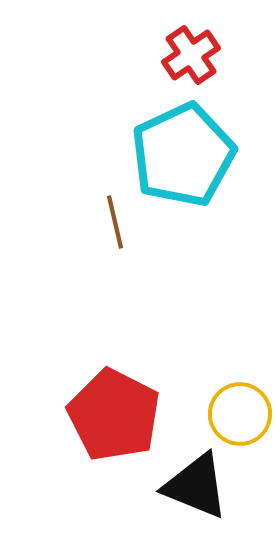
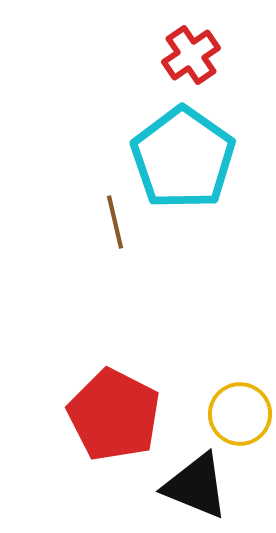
cyan pentagon: moved 3 px down; rotated 12 degrees counterclockwise
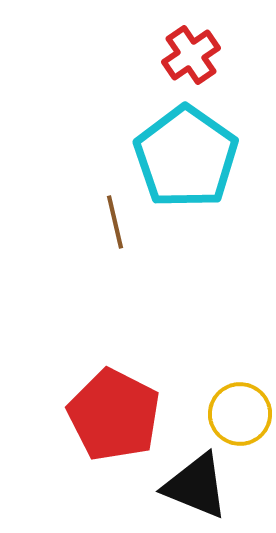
cyan pentagon: moved 3 px right, 1 px up
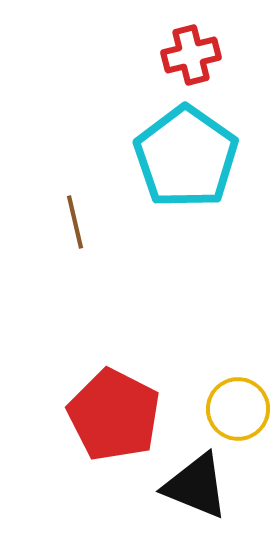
red cross: rotated 20 degrees clockwise
brown line: moved 40 px left
yellow circle: moved 2 px left, 5 px up
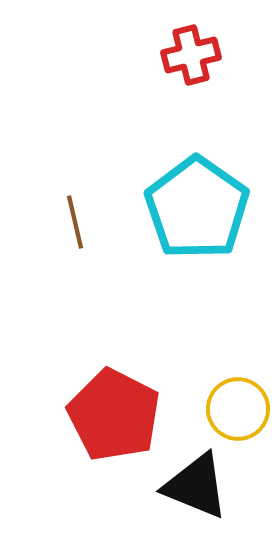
cyan pentagon: moved 11 px right, 51 px down
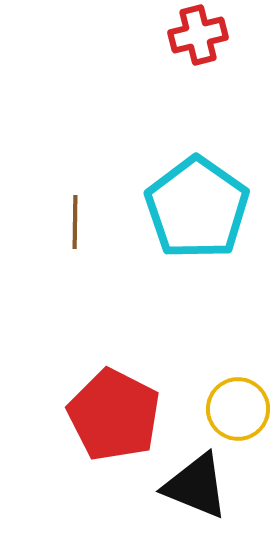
red cross: moved 7 px right, 20 px up
brown line: rotated 14 degrees clockwise
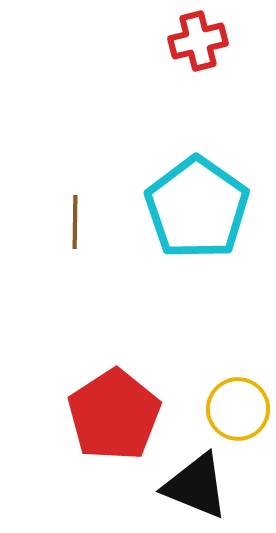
red cross: moved 6 px down
red pentagon: rotated 12 degrees clockwise
